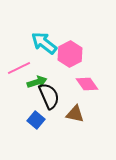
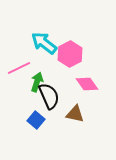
green arrow: rotated 54 degrees counterclockwise
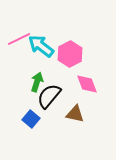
cyan arrow: moved 3 px left, 3 px down
pink line: moved 29 px up
pink diamond: rotated 15 degrees clockwise
black semicircle: rotated 116 degrees counterclockwise
blue square: moved 5 px left, 1 px up
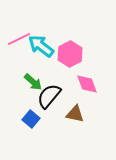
green arrow: moved 4 px left; rotated 114 degrees clockwise
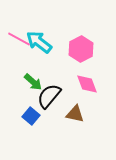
pink line: rotated 55 degrees clockwise
cyan arrow: moved 2 px left, 4 px up
pink hexagon: moved 11 px right, 5 px up
blue square: moved 3 px up
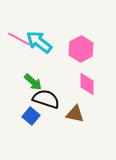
pink diamond: rotated 20 degrees clockwise
black semicircle: moved 3 px left, 3 px down; rotated 68 degrees clockwise
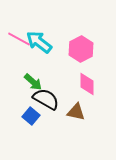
black semicircle: rotated 12 degrees clockwise
brown triangle: moved 1 px right, 2 px up
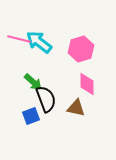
pink line: rotated 15 degrees counterclockwise
pink hexagon: rotated 10 degrees clockwise
black semicircle: rotated 40 degrees clockwise
brown triangle: moved 4 px up
blue square: rotated 30 degrees clockwise
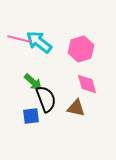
pink diamond: rotated 15 degrees counterclockwise
blue square: rotated 12 degrees clockwise
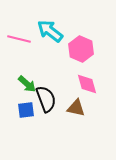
cyan arrow: moved 11 px right, 11 px up
pink hexagon: rotated 20 degrees counterclockwise
green arrow: moved 6 px left, 2 px down
blue square: moved 5 px left, 6 px up
